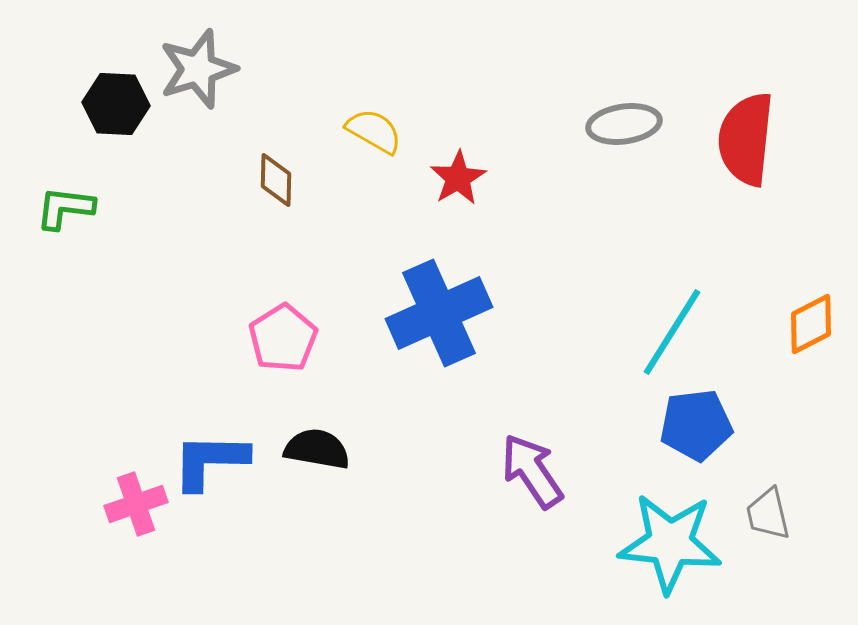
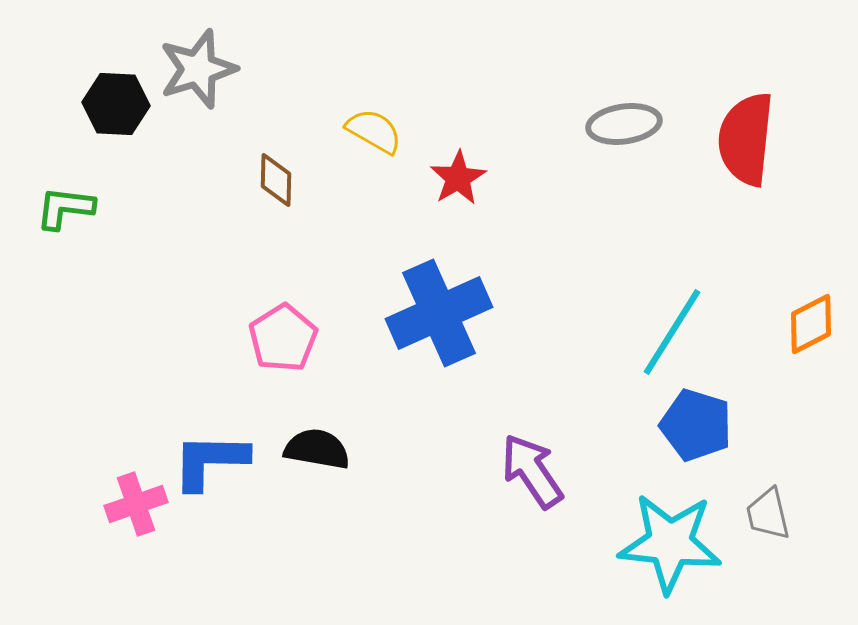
blue pentagon: rotated 24 degrees clockwise
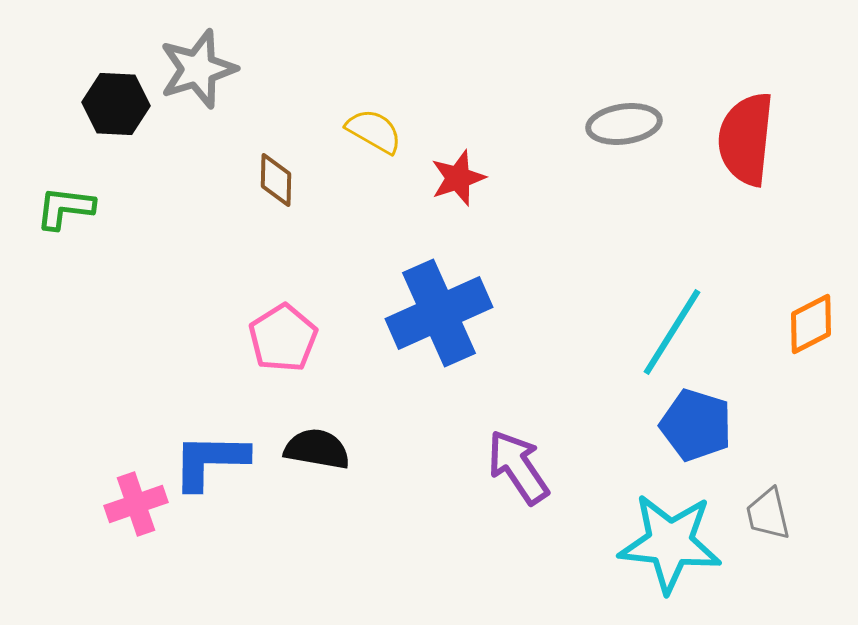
red star: rotated 12 degrees clockwise
purple arrow: moved 14 px left, 4 px up
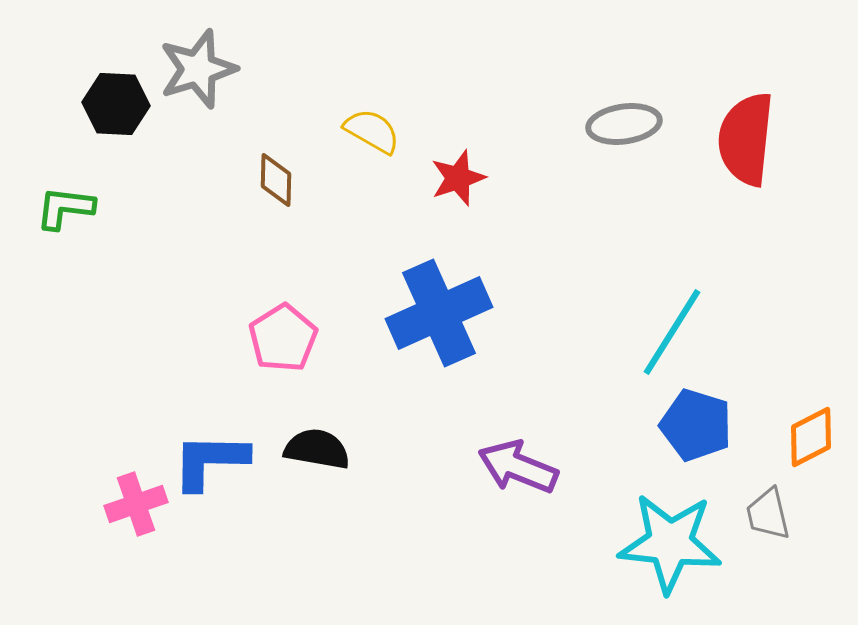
yellow semicircle: moved 2 px left
orange diamond: moved 113 px down
purple arrow: rotated 34 degrees counterclockwise
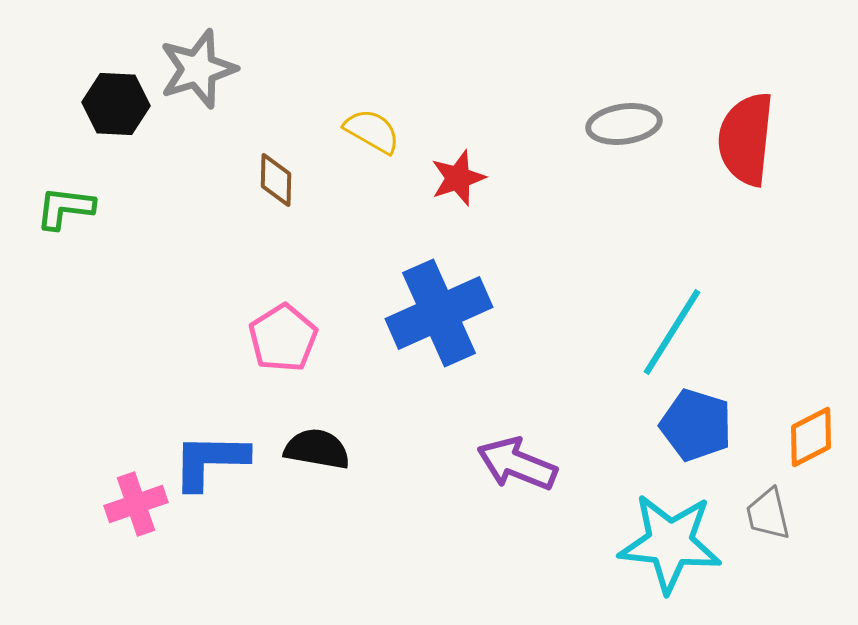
purple arrow: moved 1 px left, 3 px up
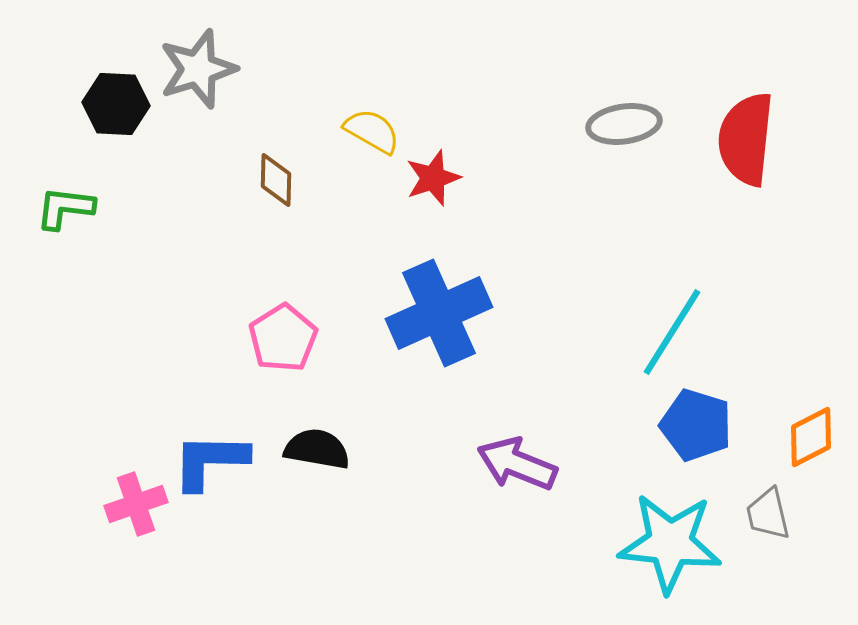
red star: moved 25 px left
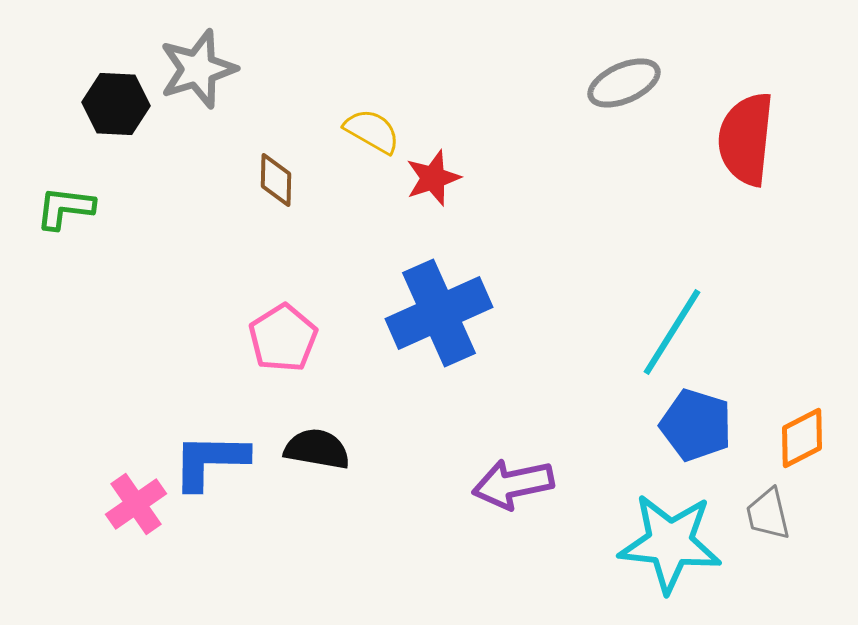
gray ellipse: moved 41 px up; rotated 16 degrees counterclockwise
orange diamond: moved 9 px left, 1 px down
purple arrow: moved 4 px left, 20 px down; rotated 34 degrees counterclockwise
pink cross: rotated 16 degrees counterclockwise
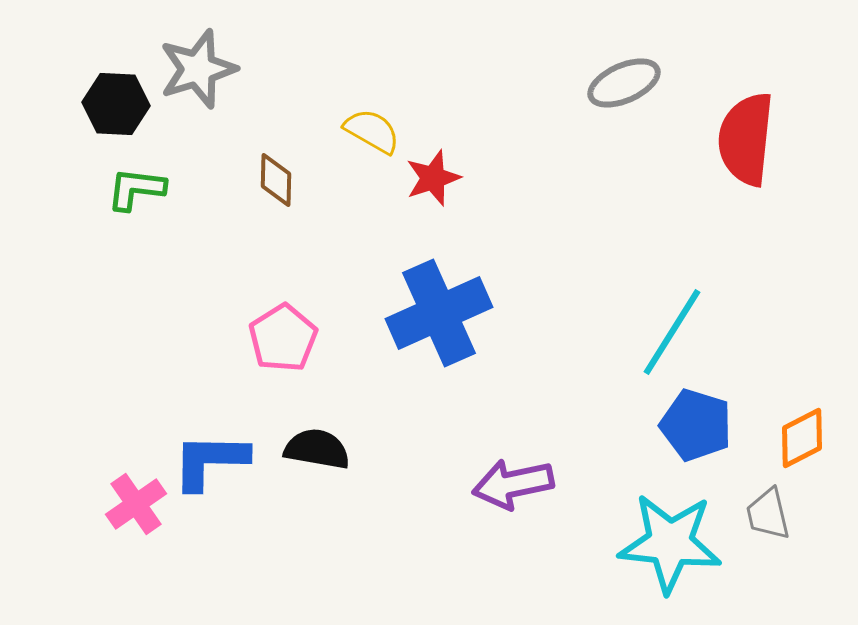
green L-shape: moved 71 px right, 19 px up
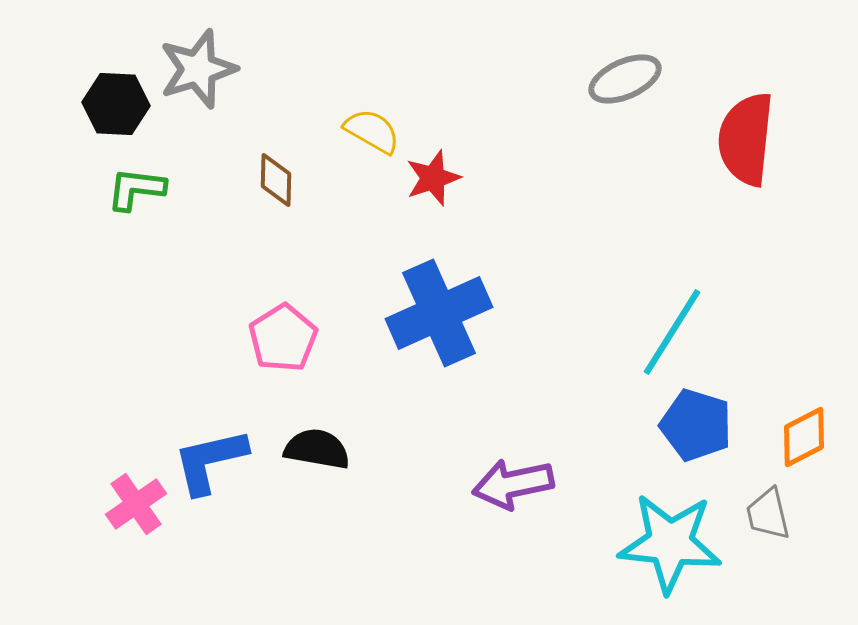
gray ellipse: moved 1 px right, 4 px up
orange diamond: moved 2 px right, 1 px up
blue L-shape: rotated 14 degrees counterclockwise
